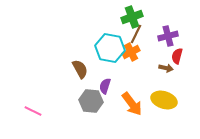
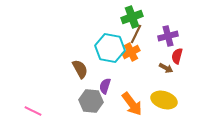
brown arrow: rotated 16 degrees clockwise
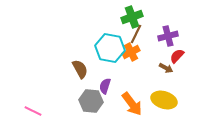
red semicircle: rotated 28 degrees clockwise
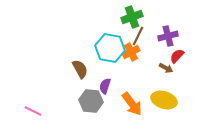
brown line: moved 2 px right, 2 px down
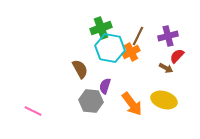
green cross: moved 31 px left, 11 px down
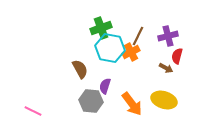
red semicircle: rotated 28 degrees counterclockwise
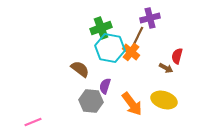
purple cross: moved 18 px left, 18 px up
orange cross: rotated 24 degrees counterclockwise
brown semicircle: rotated 24 degrees counterclockwise
pink line: moved 11 px down; rotated 48 degrees counterclockwise
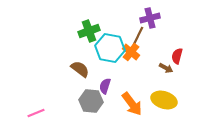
green cross: moved 12 px left, 3 px down
pink line: moved 3 px right, 9 px up
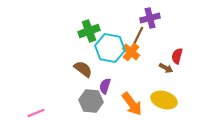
brown semicircle: moved 3 px right
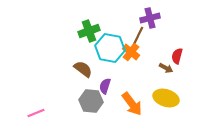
yellow ellipse: moved 2 px right, 2 px up
